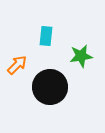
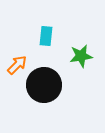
black circle: moved 6 px left, 2 px up
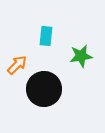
black circle: moved 4 px down
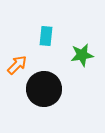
green star: moved 1 px right, 1 px up
